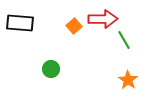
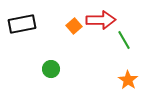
red arrow: moved 2 px left, 1 px down
black rectangle: moved 2 px right, 1 px down; rotated 16 degrees counterclockwise
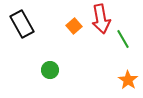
red arrow: moved 1 px up; rotated 80 degrees clockwise
black rectangle: rotated 72 degrees clockwise
green line: moved 1 px left, 1 px up
green circle: moved 1 px left, 1 px down
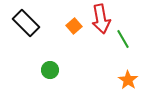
black rectangle: moved 4 px right, 1 px up; rotated 16 degrees counterclockwise
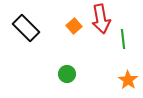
black rectangle: moved 5 px down
green line: rotated 24 degrees clockwise
green circle: moved 17 px right, 4 px down
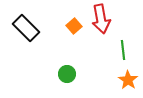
green line: moved 11 px down
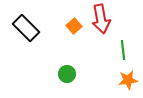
orange star: rotated 30 degrees clockwise
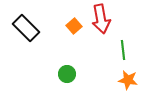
orange star: rotated 18 degrees clockwise
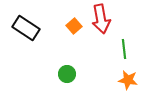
black rectangle: rotated 12 degrees counterclockwise
green line: moved 1 px right, 1 px up
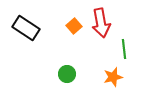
red arrow: moved 4 px down
orange star: moved 15 px left, 3 px up; rotated 24 degrees counterclockwise
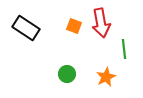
orange square: rotated 28 degrees counterclockwise
orange star: moved 7 px left; rotated 12 degrees counterclockwise
